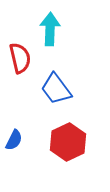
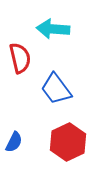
cyan arrow: moved 3 px right; rotated 88 degrees counterclockwise
blue semicircle: moved 2 px down
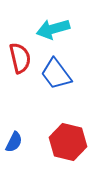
cyan arrow: rotated 20 degrees counterclockwise
blue trapezoid: moved 15 px up
red hexagon: rotated 21 degrees counterclockwise
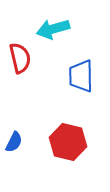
blue trapezoid: moved 25 px right, 2 px down; rotated 36 degrees clockwise
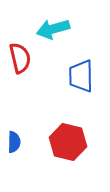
blue semicircle: rotated 25 degrees counterclockwise
